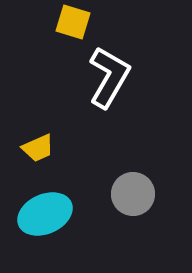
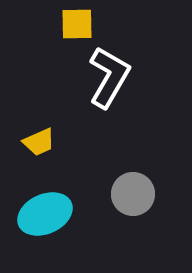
yellow square: moved 4 px right, 2 px down; rotated 18 degrees counterclockwise
yellow trapezoid: moved 1 px right, 6 px up
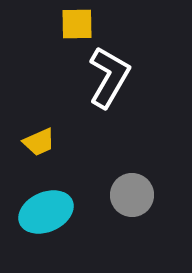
gray circle: moved 1 px left, 1 px down
cyan ellipse: moved 1 px right, 2 px up
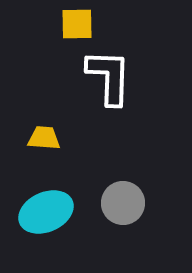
white L-shape: rotated 28 degrees counterclockwise
yellow trapezoid: moved 5 px right, 4 px up; rotated 152 degrees counterclockwise
gray circle: moved 9 px left, 8 px down
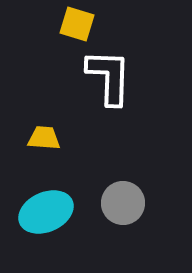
yellow square: rotated 18 degrees clockwise
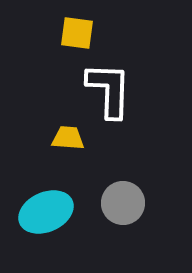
yellow square: moved 9 px down; rotated 9 degrees counterclockwise
white L-shape: moved 13 px down
yellow trapezoid: moved 24 px right
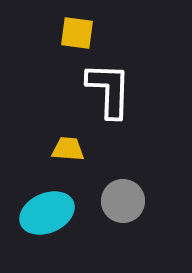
yellow trapezoid: moved 11 px down
gray circle: moved 2 px up
cyan ellipse: moved 1 px right, 1 px down
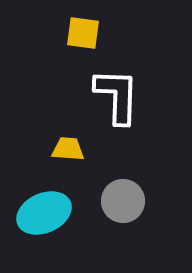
yellow square: moved 6 px right
white L-shape: moved 8 px right, 6 px down
cyan ellipse: moved 3 px left
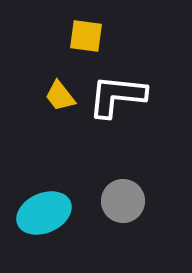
yellow square: moved 3 px right, 3 px down
white L-shape: rotated 86 degrees counterclockwise
yellow trapezoid: moved 8 px left, 53 px up; rotated 132 degrees counterclockwise
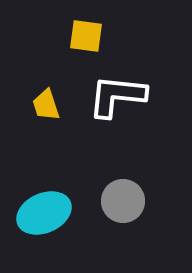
yellow trapezoid: moved 14 px left, 9 px down; rotated 20 degrees clockwise
